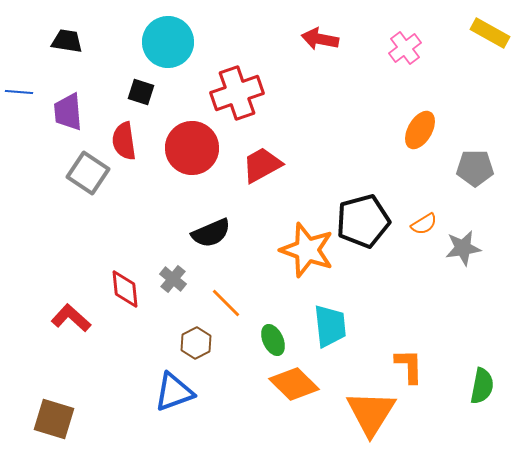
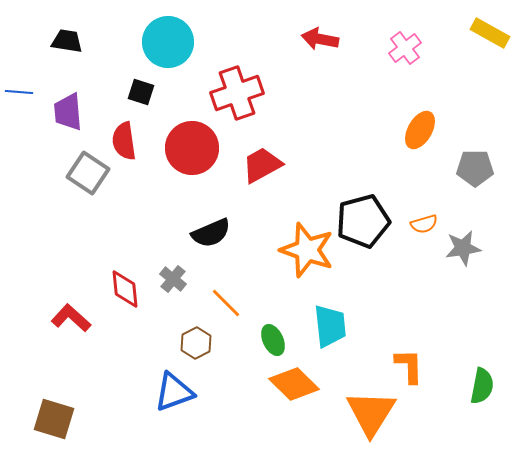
orange semicircle: rotated 16 degrees clockwise
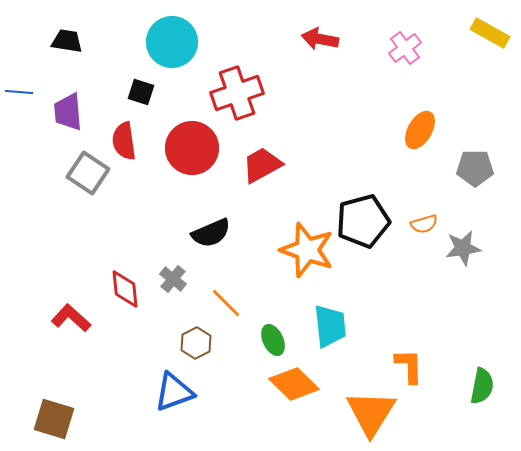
cyan circle: moved 4 px right
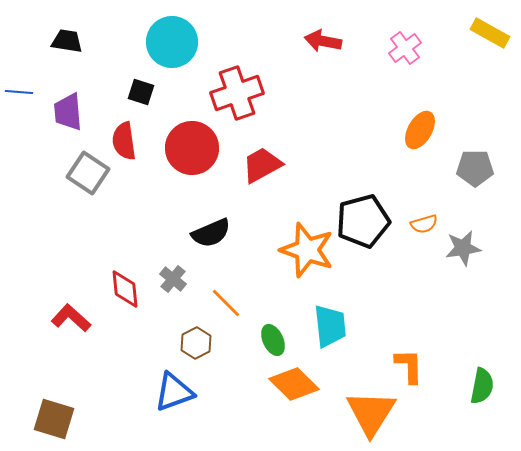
red arrow: moved 3 px right, 2 px down
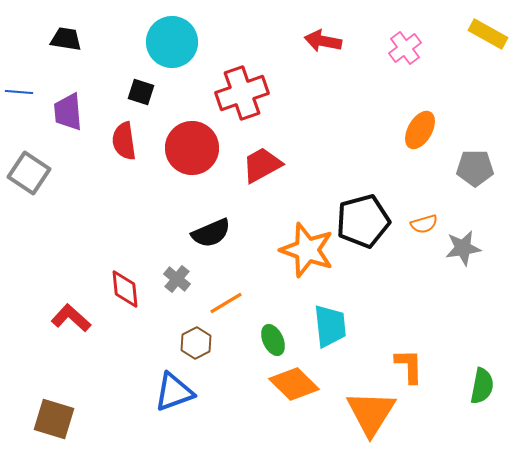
yellow rectangle: moved 2 px left, 1 px down
black trapezoid: moved 1 px left, 2 px up
red cross: moved 5 px right
gray square: moved 59 px left
gray cross: moved 4 px right
orange line: rotated 76 degrees counterclockwise
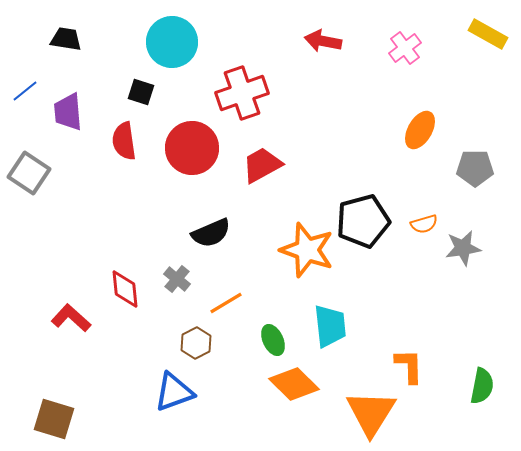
blue line: moved 6 px right, 1 px up; rotated 44 degrees counterclockwise
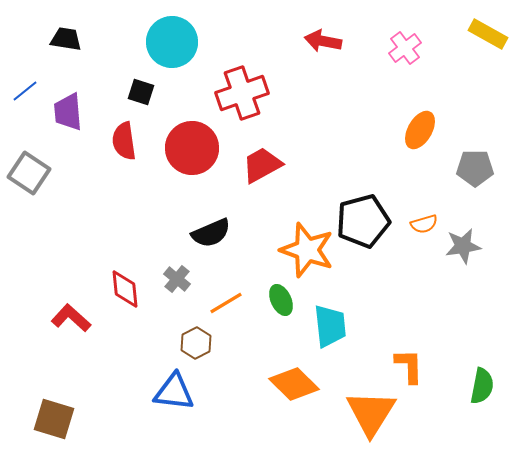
gray star: moved 2 px up
green ellipse: moved 8 px right, 40 px up
blue triangle: rotated 27 degrees clockwise
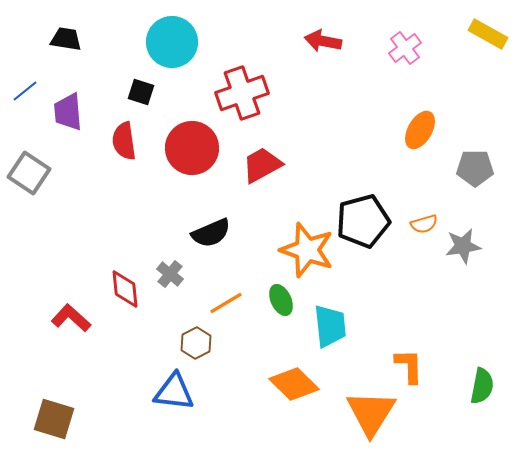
gray cross: moved 7 px left, 5 px up
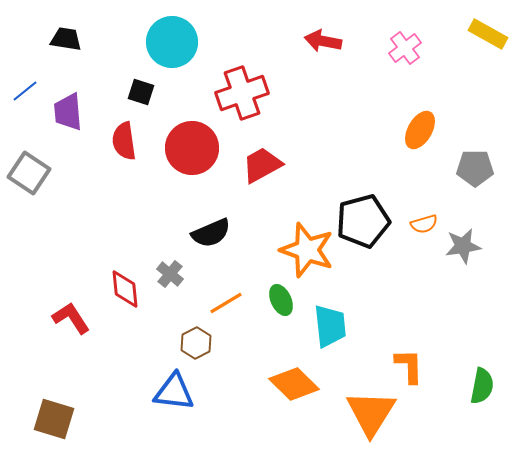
red L-shape: rotated 15 degrees clockwise
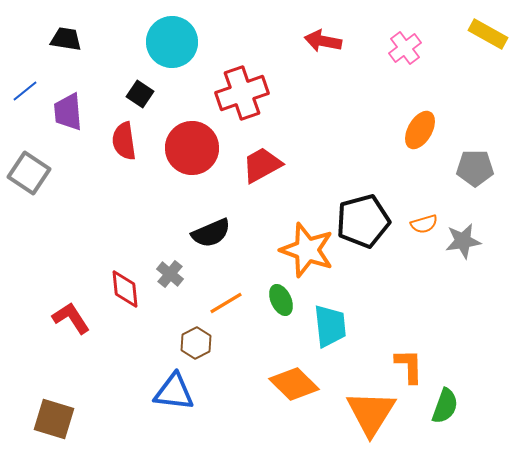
black square: moved 1 px left, 2 px down; rotated 16 degrees clockwise
gray star: moved 5 px up
green semicircle: moved 37 px left, 20 px down; rotated 9 degrees clockwise
